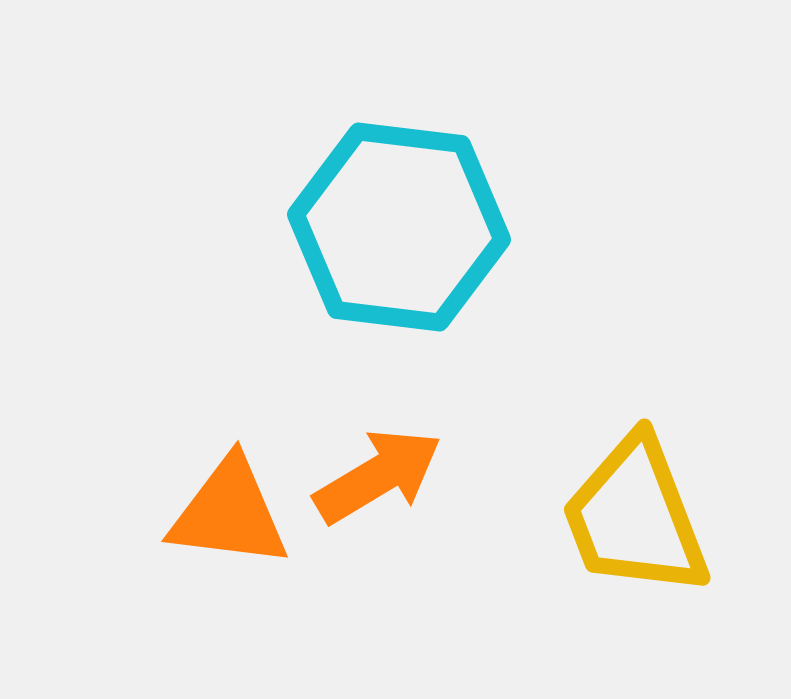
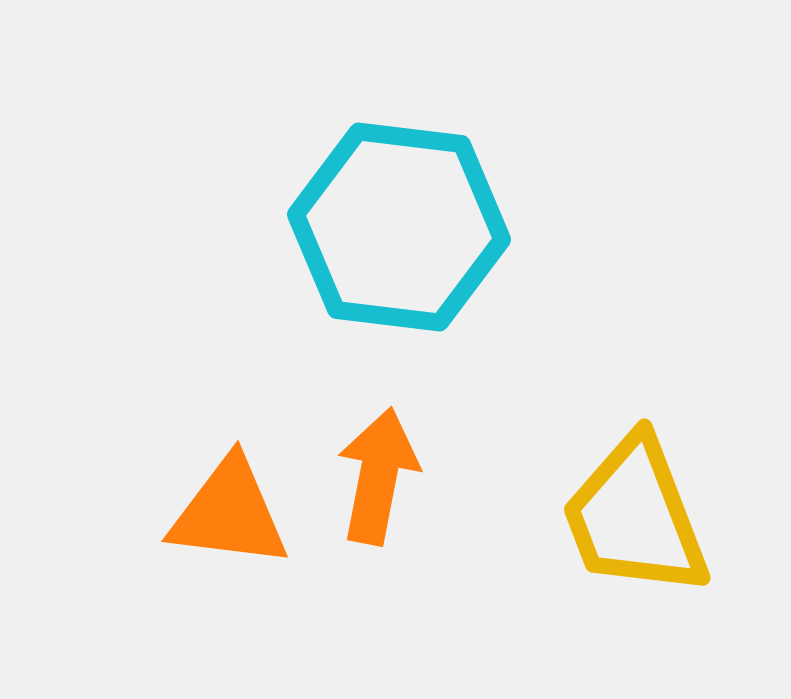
orange arrow: rotated 48 degrees counterclockwise
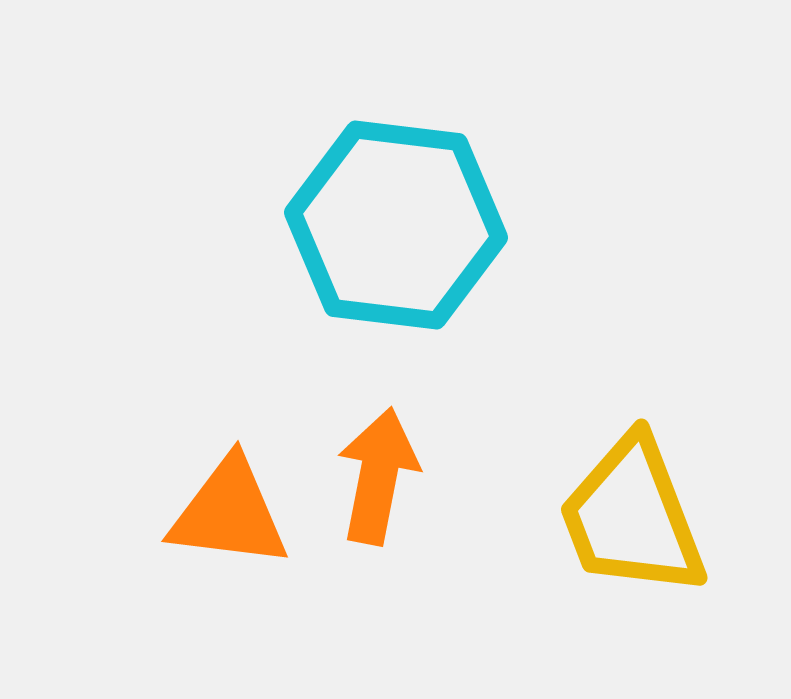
cyan hexagon: moved 3 px left, 2 px up
yellow trapezoid: moved 3 px left
